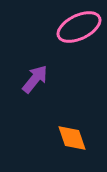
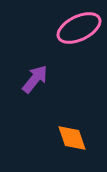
pink ellipse: moved 1 px down
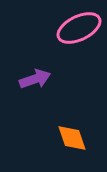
purple arrow: rotated 32 degrees clockwise
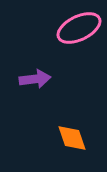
purple arrow: rotated 12 degrees clockwise
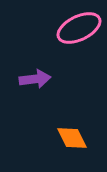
orange diamond: rotated 8 degrees counterclockwise
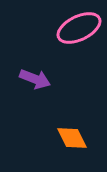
purple arrow: rotated 28 degrees clockwise
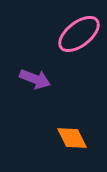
pink ellipse: moved 6 px down; rotated 12 degrees counterclockwise
